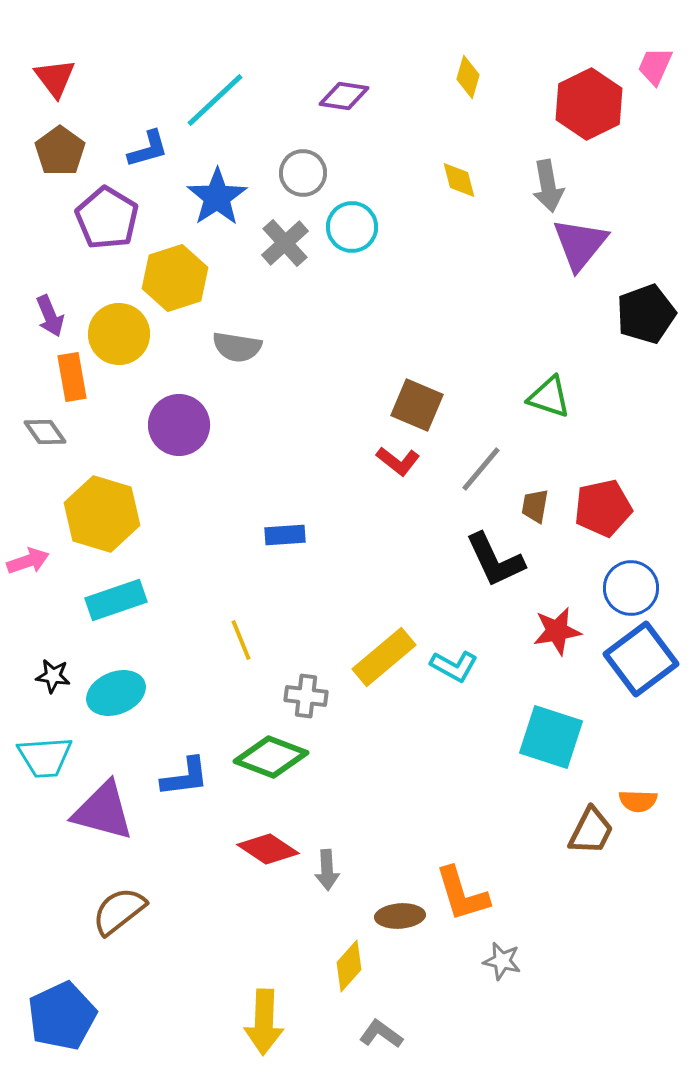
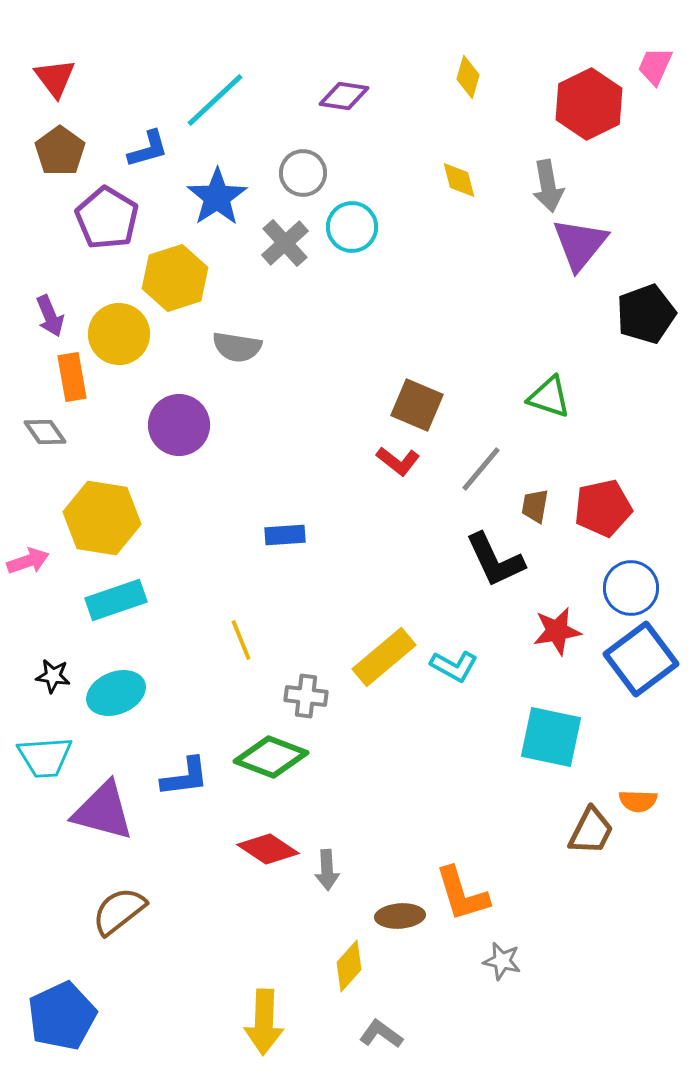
yellow hexagon at (102, 514): moved 4 px down; rotated 8 degrees counterclockwise
cyan square at (551, 737): rotated 6 degrees counterclockwise
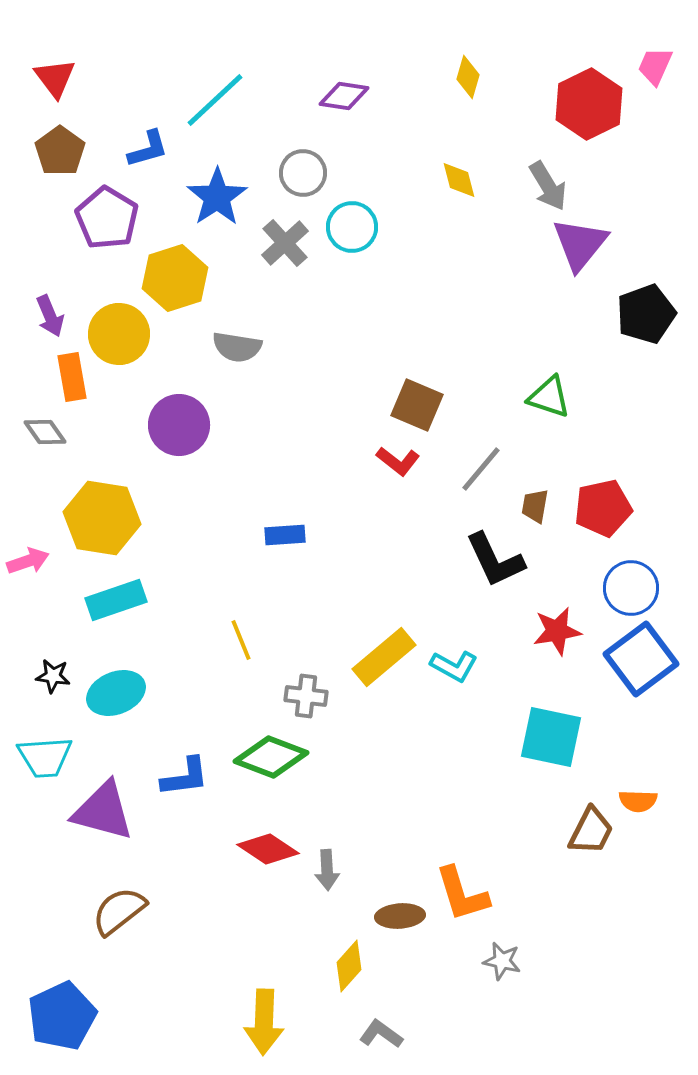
gray arrow at (548, 186): rotated 21 degrees counterclockwise
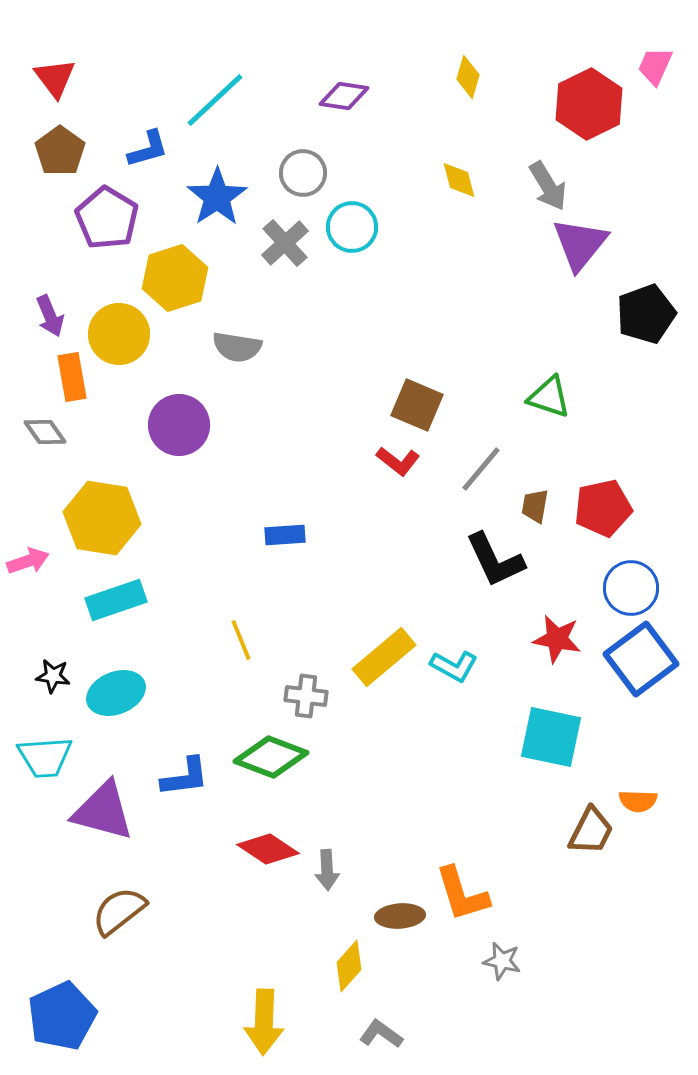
red star at (557, 631): moved 8 px down; rotated 21 degrees clockwise
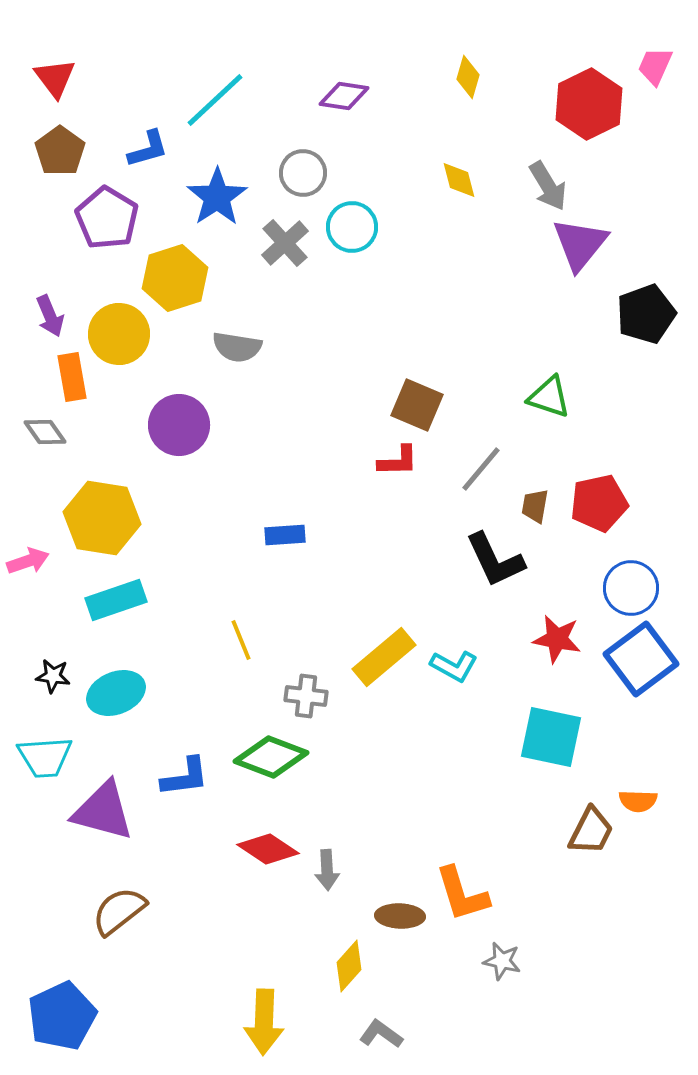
red L-shape at (398, 461): rotated 39 degrees counterclockwise
red pentagon at (603, 508): moved 4 px left, 5 px up
brown ellipse at (400, 916): rotated 6 degrees clockwise
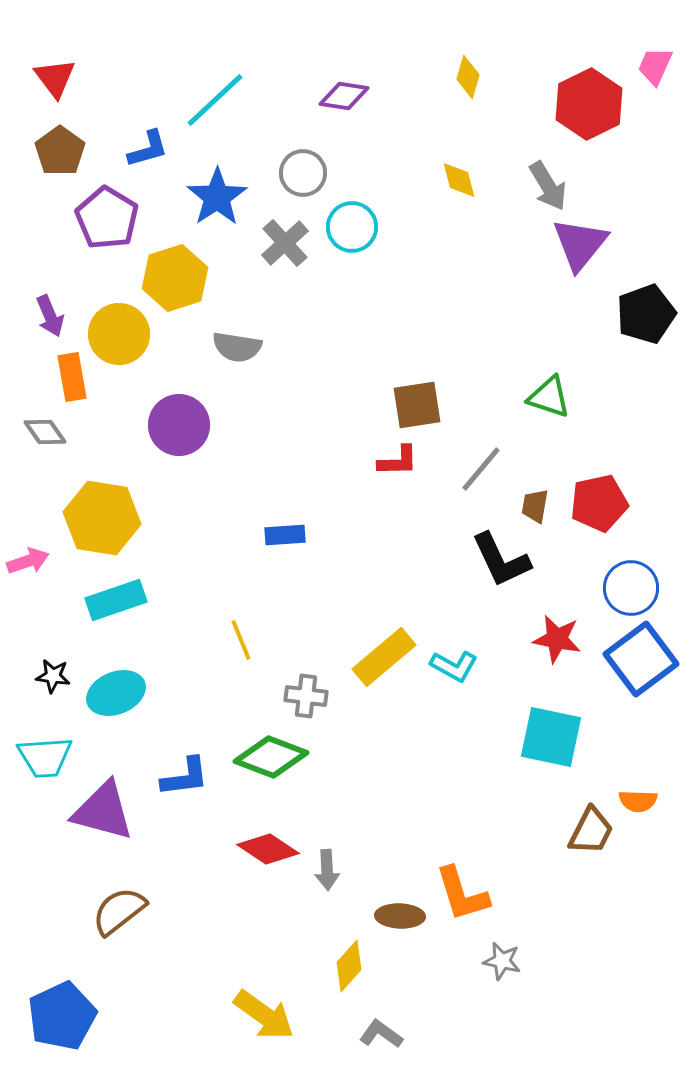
brown square at (417, 405): rotated 32 degrees counterclockwise
black L-shape at (495, 560): moved 6 px right
yellow arrow at (264, 1022): moved 7 px up; rotated 56 degrees counterclockwise
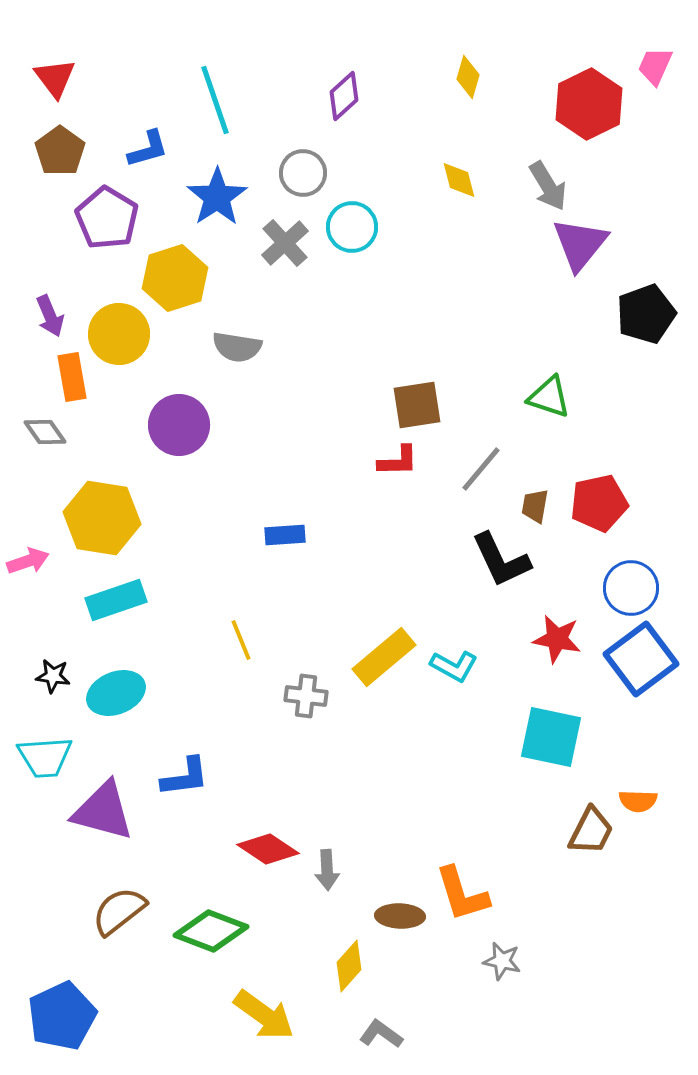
purple diamond at (344, 96): rotated 51 degrees counterclockwise
cyan line at (215, 100): rotated 66 degrees counterclockwise
green diamond at (271, 757): moved 60 px left, 174 px down
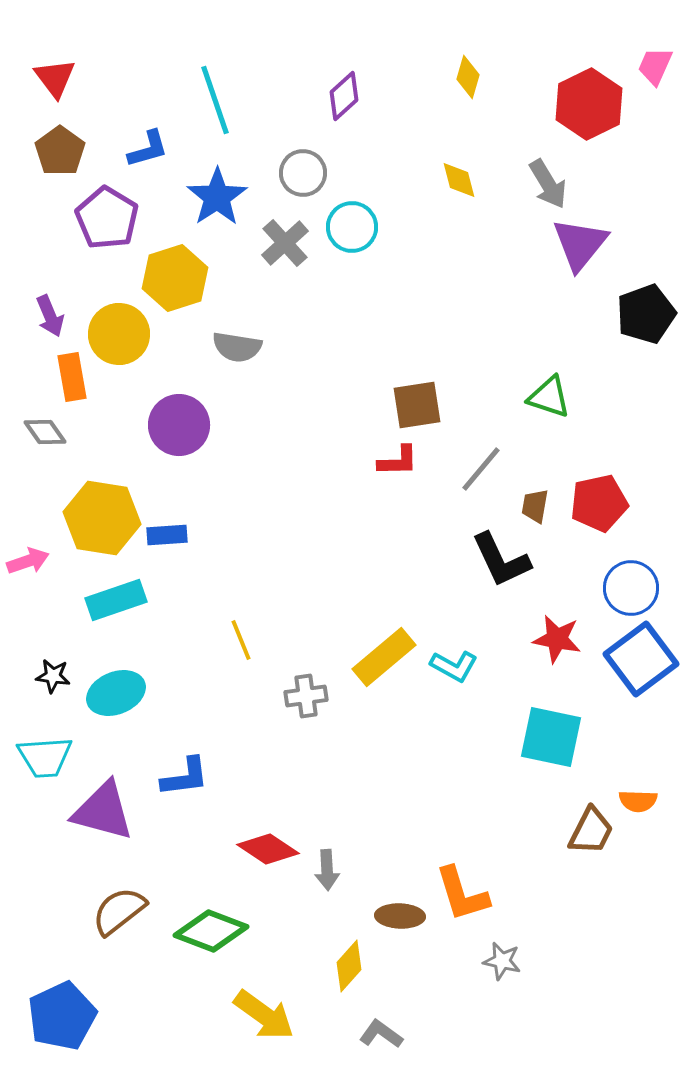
gray arrow at (548, 186): moved 2 px up
blue rectangle at (285, 535): moved 118 px left
gray cross at (306, 696): rotated 15 degrees counterclockwise
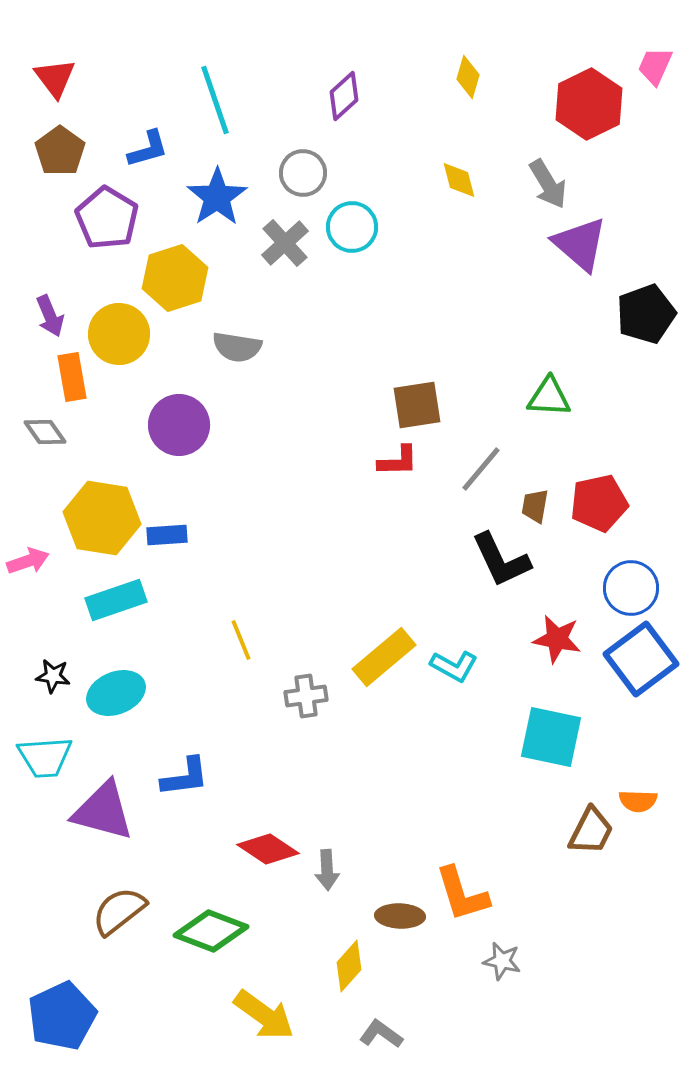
purple triangle at (580, 244): rotated 28 degrees counterclockwise
green triangle at (549, 397): rotated 15 degrees counterclockwise
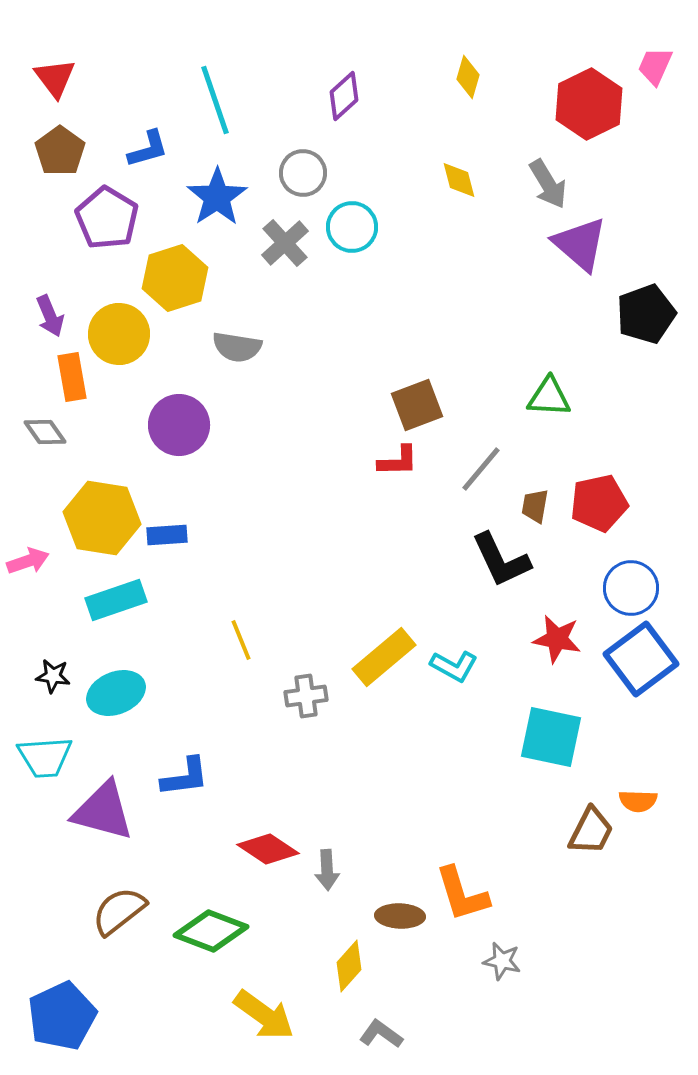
brown square at (417, 405): rotated 12 degrees counterclockwise
